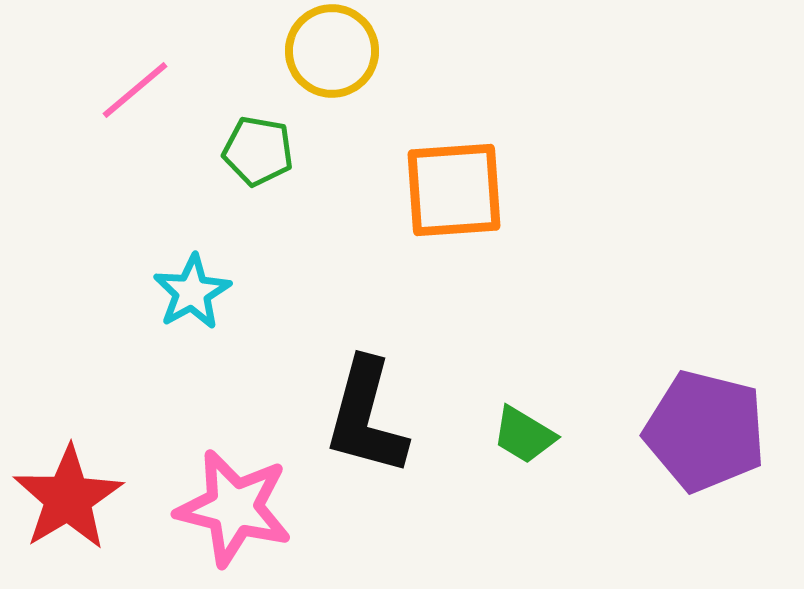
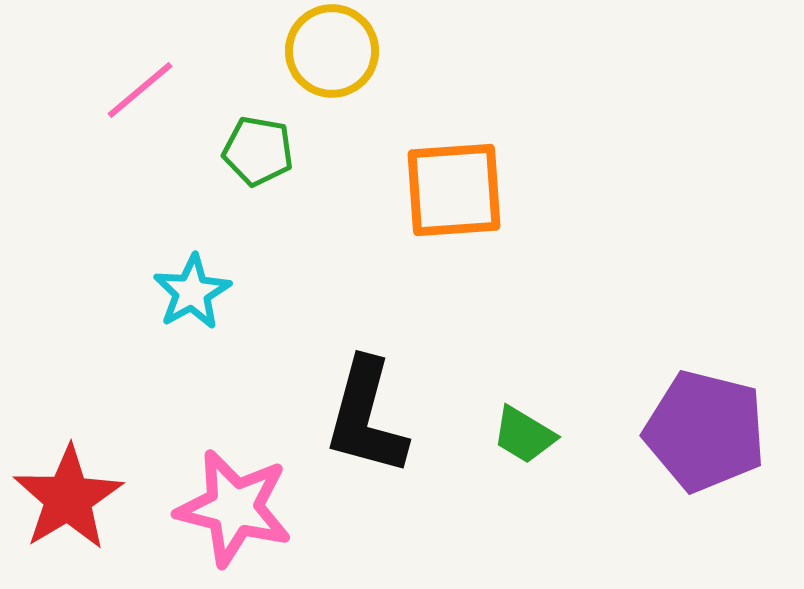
pink line: moved 5 px right
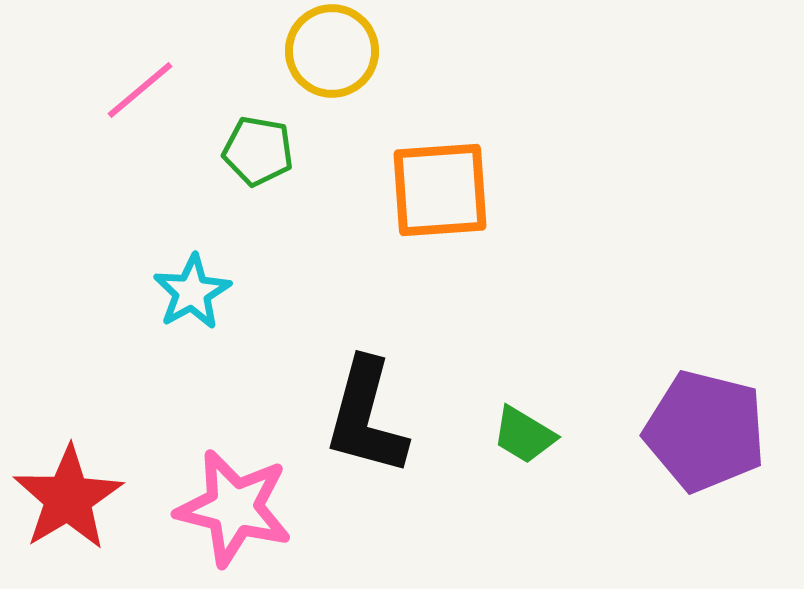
orange square: moved 14 px left
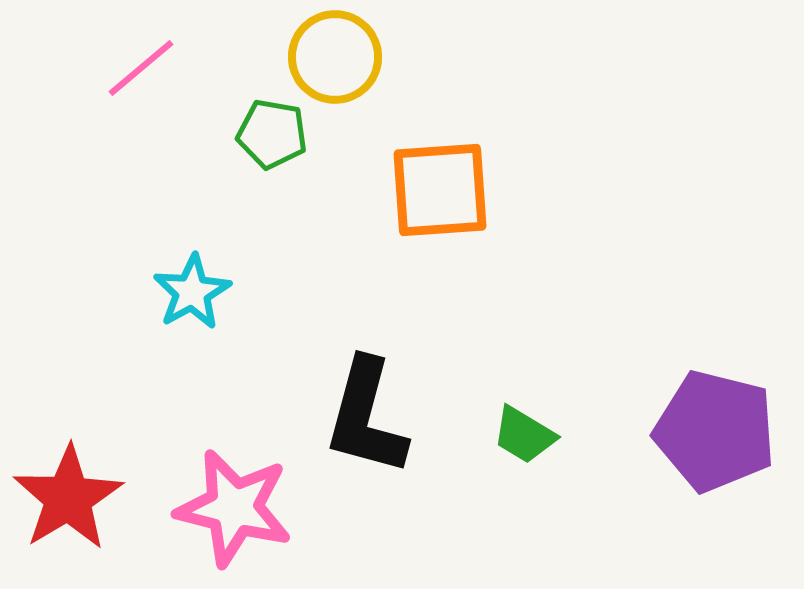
yellow circle: moved 3 px right, 6 px down
pink line: moved 1 px right, 22 px up
green pentagon: moved 14 px right, 17 px up
purple pentagon: moved 10 px right
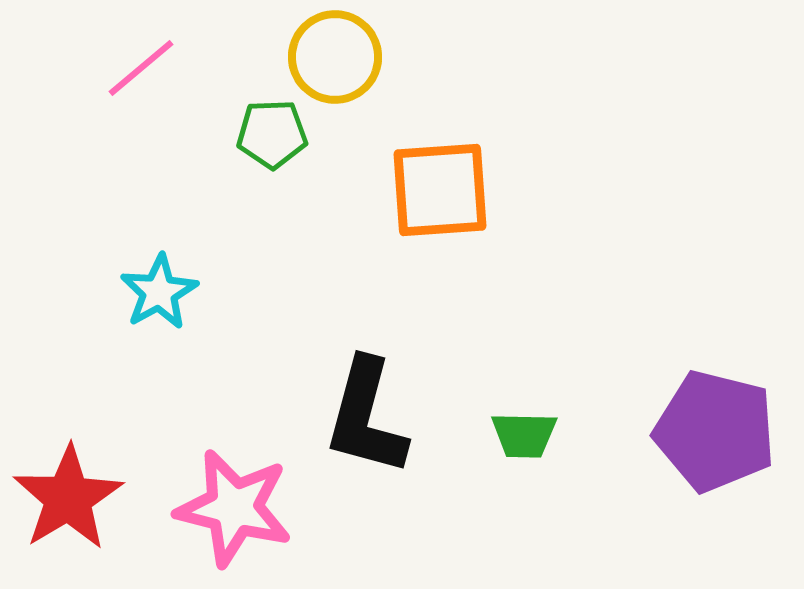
green pentagon: rotated 12 degrees counterclockwise
cyan star: moved 33 px left
green trapezoid: rotated 30 degrees counterclockwise
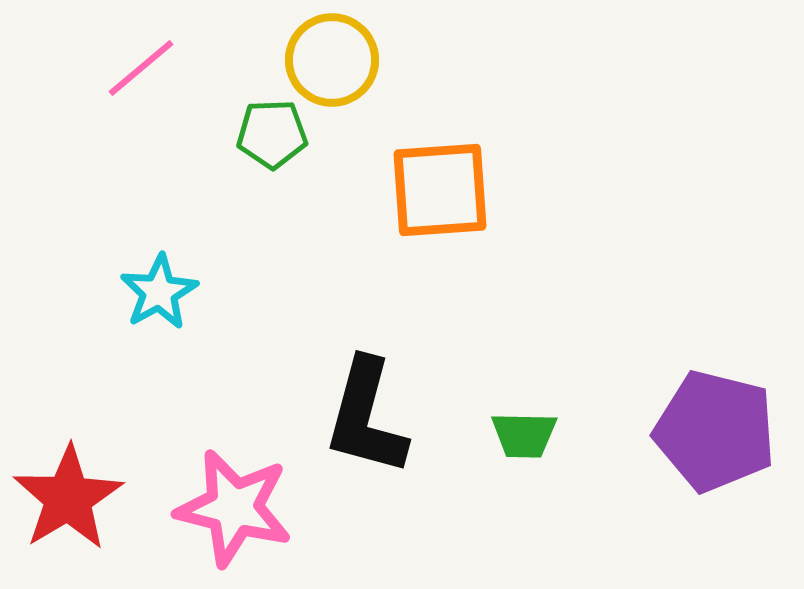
yellow circle: moved 3 px left, 3 px down
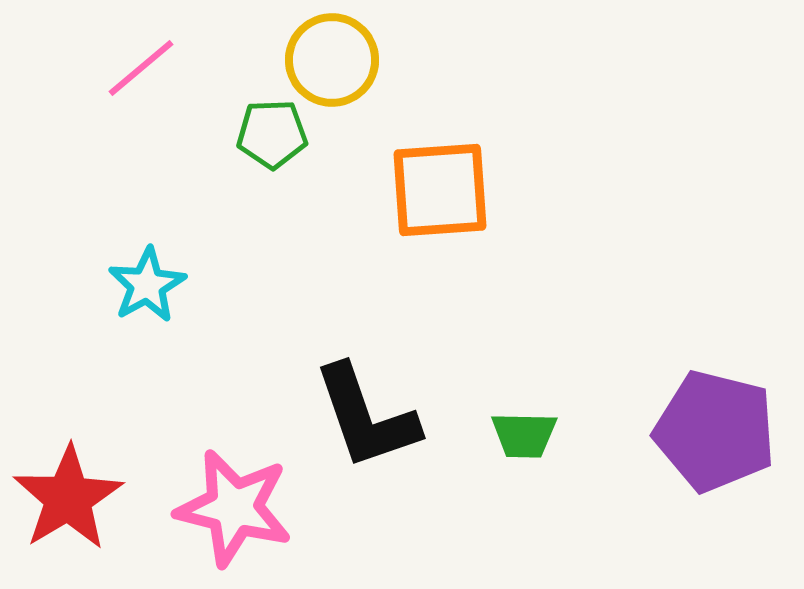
cyan star: moved 12 px left, 7 px up
black L-shape: rotated 34 degrees counterclockwise
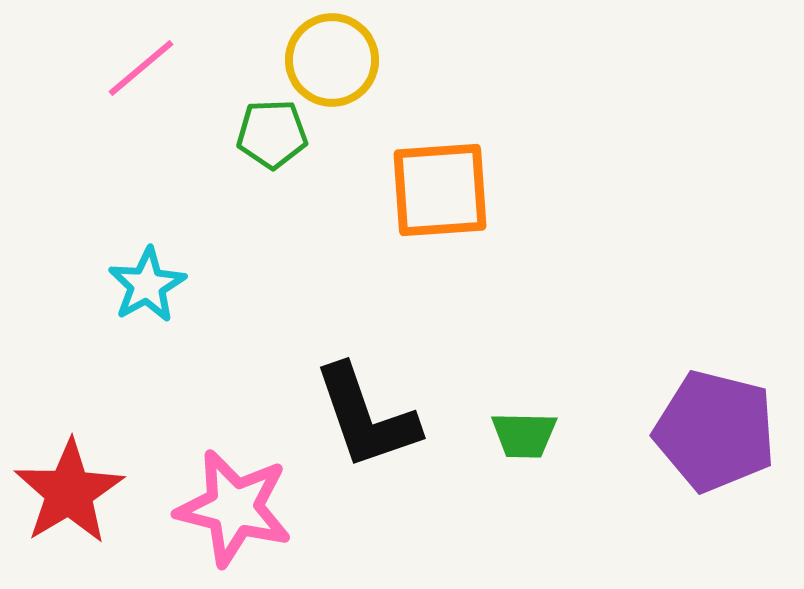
red star: moved 1 px right, 6 px up
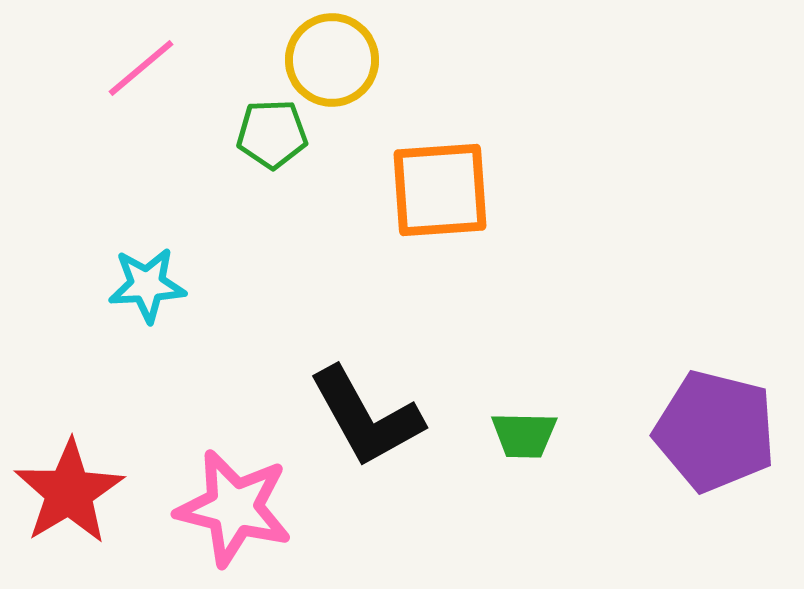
cyan star: rotated 26 degrees clockwise
black L-shape: rotated 10 degrees counterclockwise
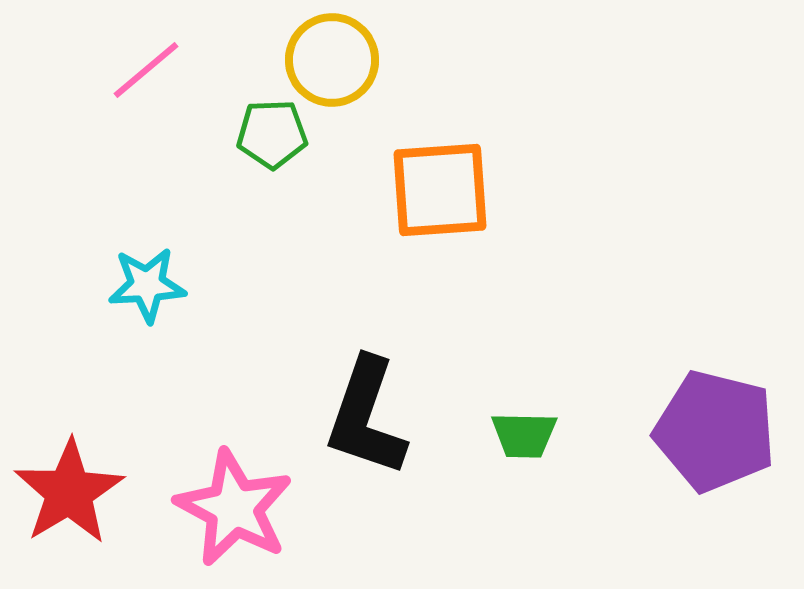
pink line: moved 5 px right, 2 px down
black L-shape: rotated 48 degrees clockwise
pink star: rotated 14 degrees clockwise
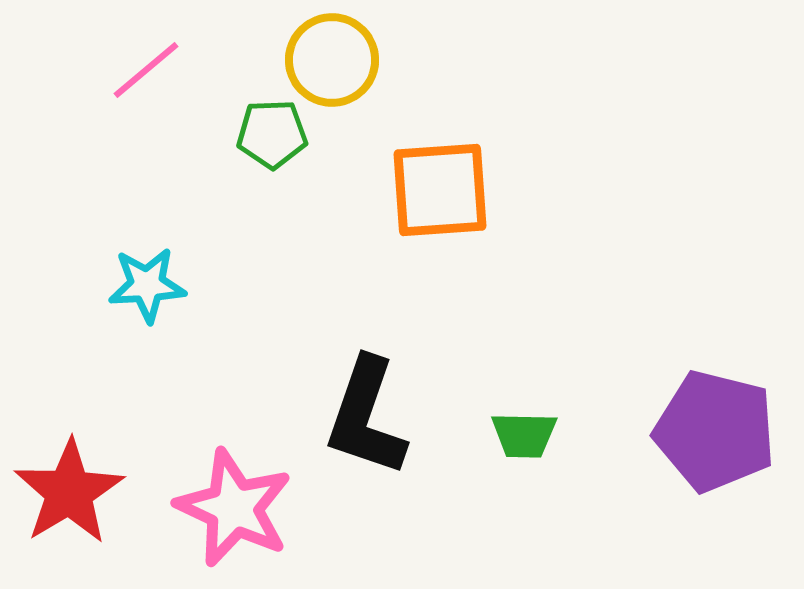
pink star: rotated 3 degrees counterclockwise
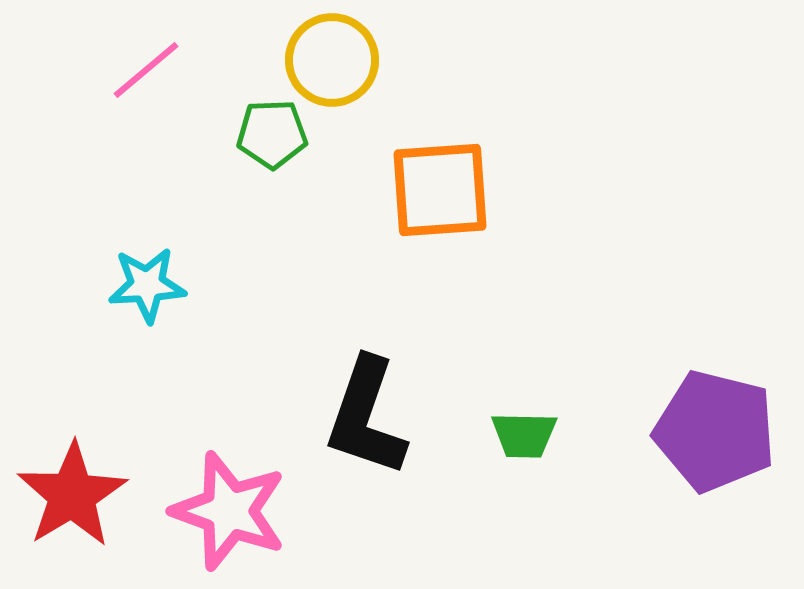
red star: moved 3 px right, 3 px down
pink star: moved 5 px left, 3 px down; rotated 5 degrees counterclockwise
